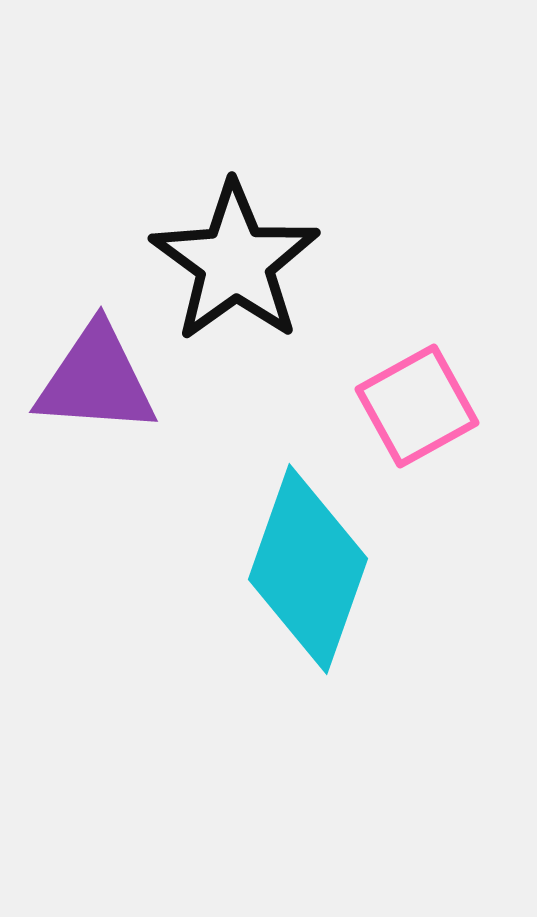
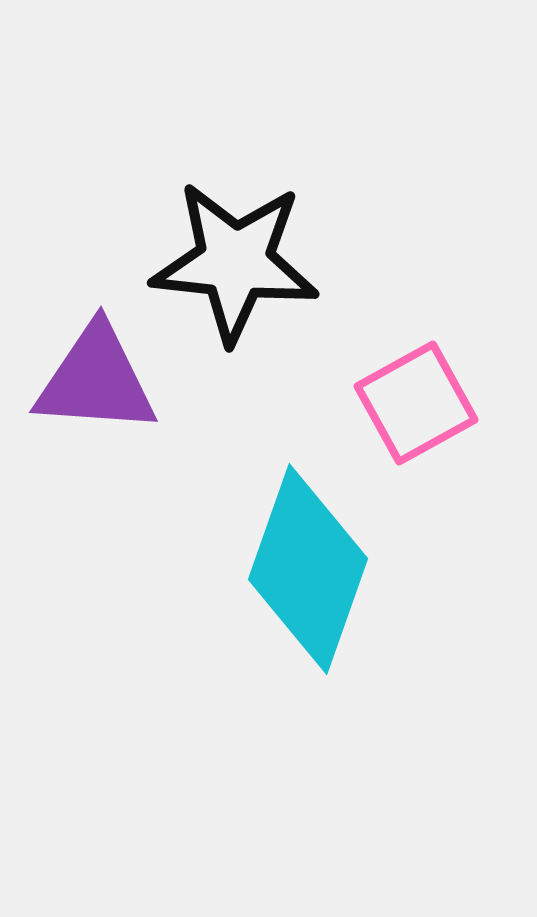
black star: rotated 30 degrees counterclockwise
pink square: moved 1 px left, 3 px up
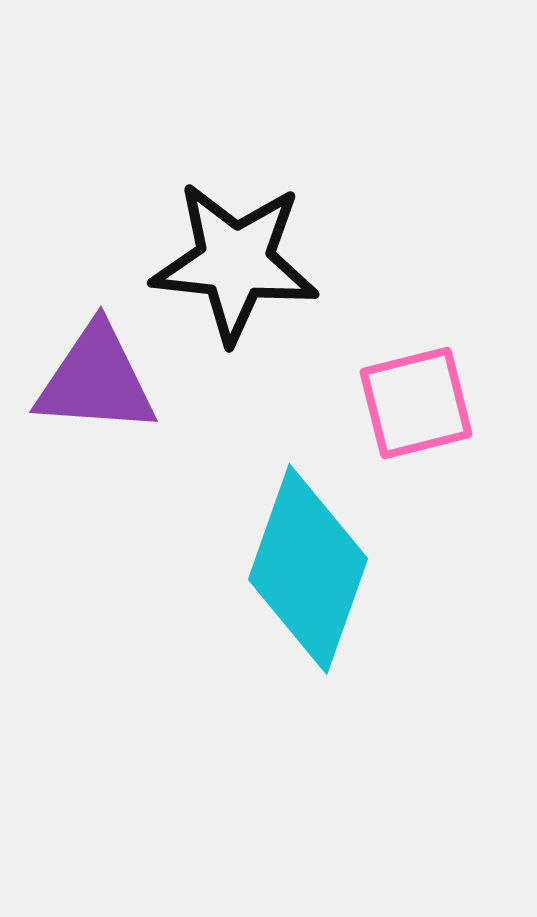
pink square: rotated 15 degrees clockwise
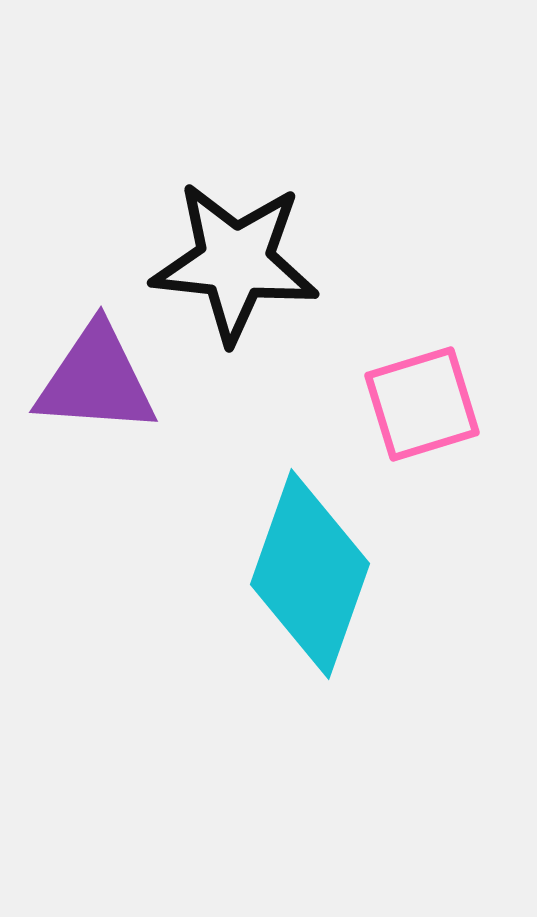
pink square: moved 6 px right, 1 px down; rotated 3 degrees counterclockwise
cyan diamond: moved 2 px right, 5 px down
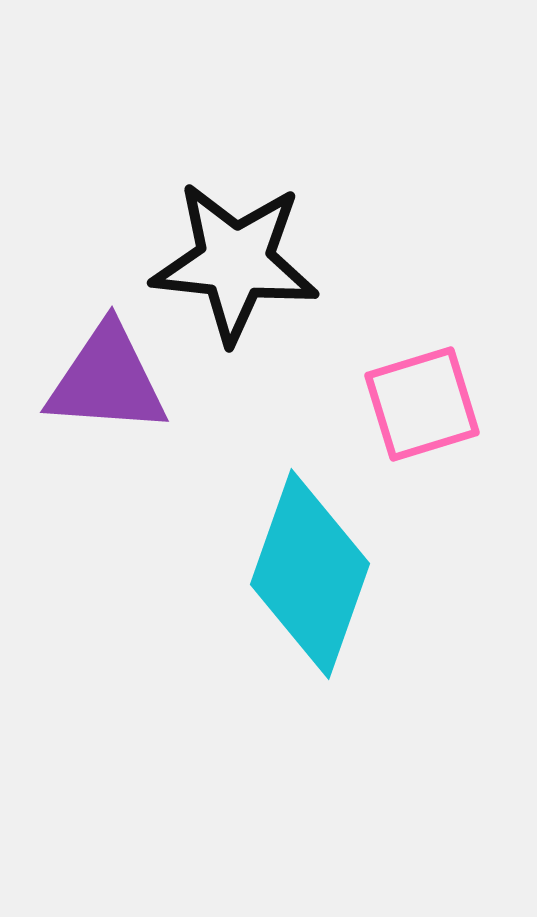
purple triangle: moved 11 px right
